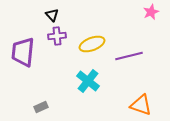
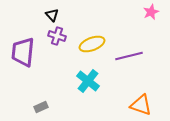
purple cross: rotated 24 degrees clockwise
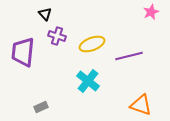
black triangle: moved 7 px left, 1 px up
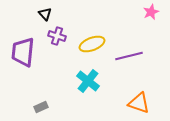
orange triangle: moved 2 px left, 2 px up
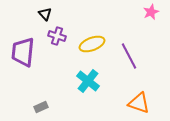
purple line: rotated 76 degrees clockwise
